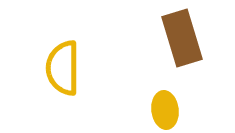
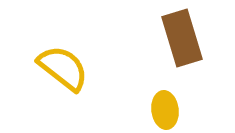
yellow semicircle: rotated 128 degrees clockwise
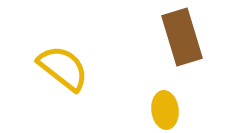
brown rectangle: moved 1 px up
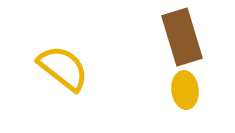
yellow ellipse: moved 20 px right, 20 px up
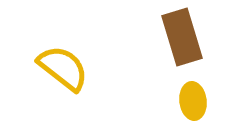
yellow ellipse: moved 8 px right, 11 px down
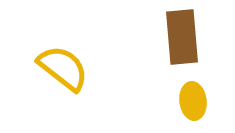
brown rectangle: rotated 12 degrees clockwise
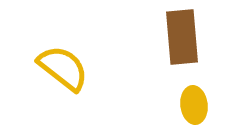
yellow ellipse: moved 1 px right, 4 px down
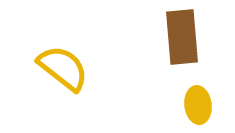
yellow ellipse: moved 4 px right
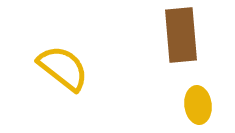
brown rectangle: moved 1 px left, 2 px up
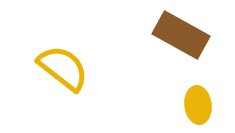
brown rectangle: rotated 56 degrees counterclockwise
